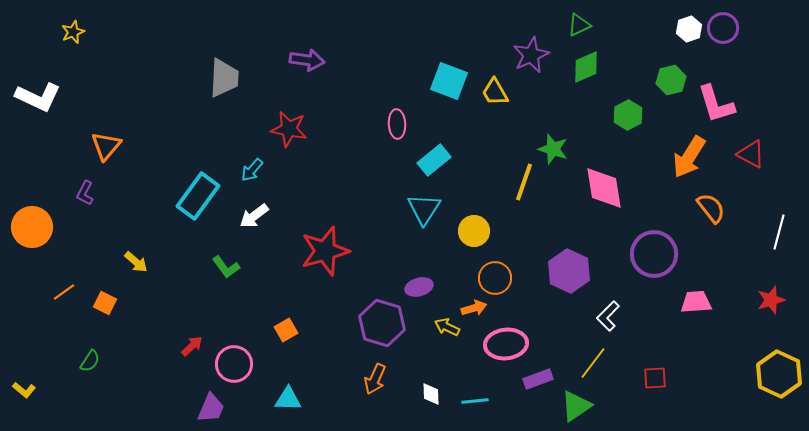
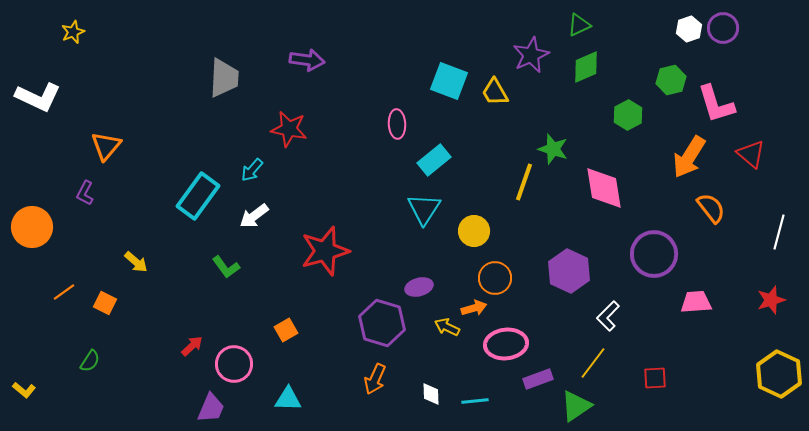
red triangle at (751, 154): rotated 12 degrees clockwise
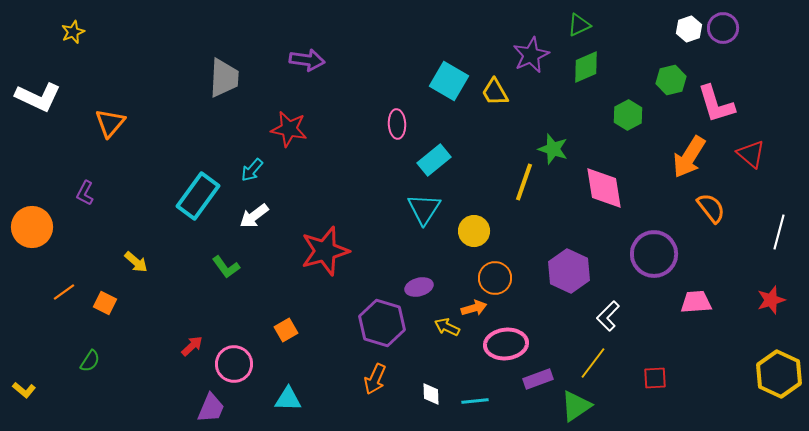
cyan square at (449, 81): rotated 9 degrees clockwise
orange triangle at (106, 146): moved 4 px right, 23 px up
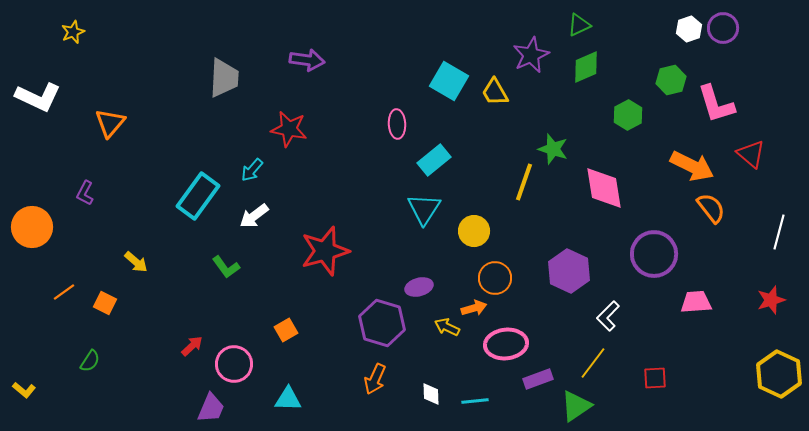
orange arrow at (689, 157): moved 3 px right, 9 px down; rotated 96 degrees counterclockwise
